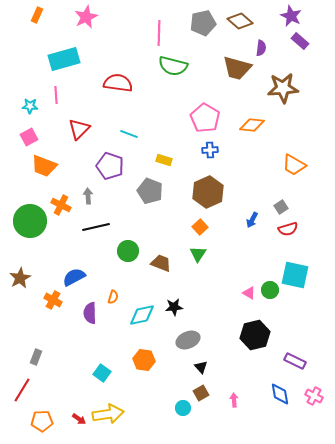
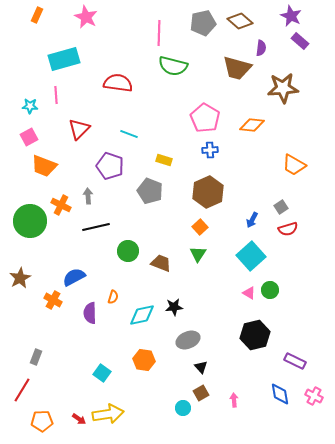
pink star at (86, 17): rotated 20 degrees counterclockwise
cyan square at (295, 275): moved 44 px left, 19 px up; rotated 36 degrees clockwise
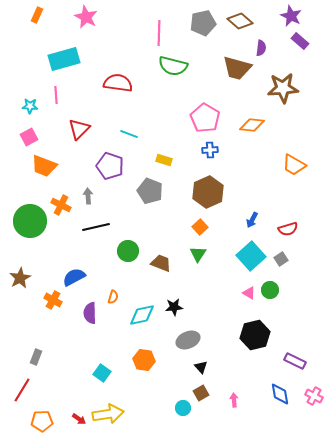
gray square at (281, 207): moved 52 px down
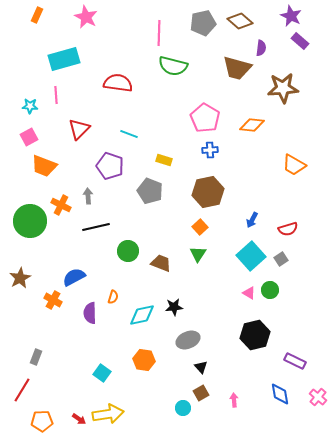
brown hexagon at (208, 192): rotated 12 degrees clockwise
pink cross at (314, 396): moved 4 px right, 1 px down; rotated 12 degrees clockwise
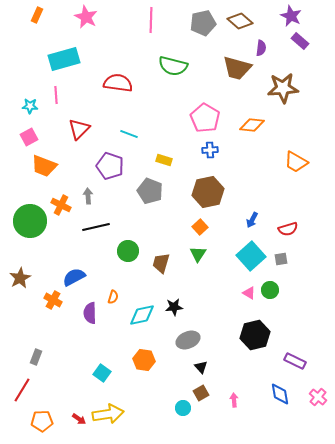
pink line at (159, 33): moved 8 px left, 13 px up
orange trapezoid at (294, 165): moved 2 px right, 3 px up
gray square at (281, 259): rotated 24 degrees clockwise
brown trapezoid at (161, 263): rotated 95 degrees counterclockwise
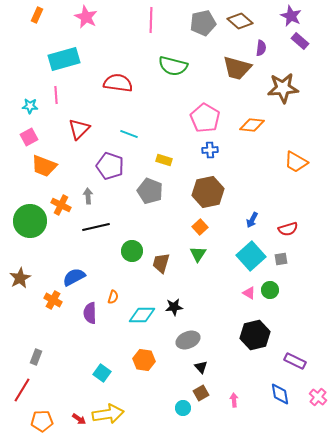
green circle at (128, 251): moved 4 px right
cyan diamond at (142, 315): rotated 12 degrees clockwise
